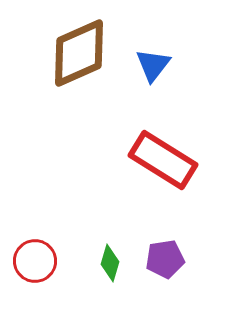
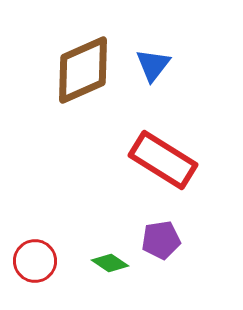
brown diamond: moved 4 px right, 17 px down
purple pentagon: moved 4 px left, 19 px up
green diamond: rotated 72 degrees counterclockwise
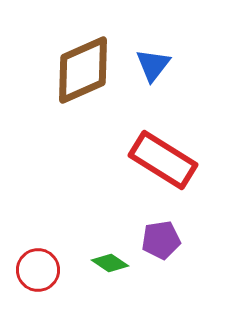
red circle: moved 3 px right, 9 px down
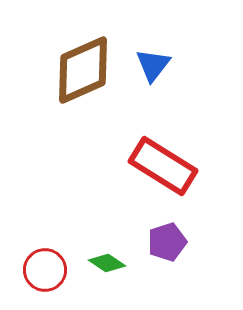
red rectangle: moved 6 px down
purple pentagon: moved 6 px right, 2 px down; rotated 9 degrees counterclockwise
green diamond: moved 3 px left
red circle: moved 7 px right
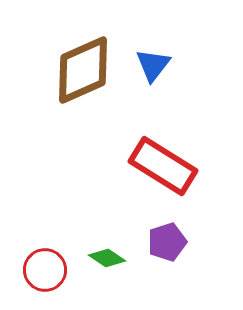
green diamond: moved 5 px up
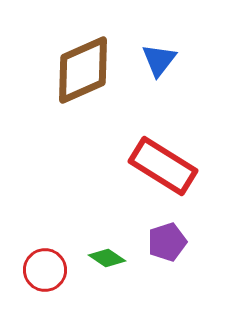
blue triangle: moved 6 px right, 5 px up
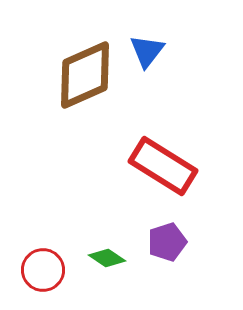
blue triangle: moved 12 px left, 9 px up
brown diamond: moved 2 px right, 5 px down
red circle: moved 2 px left
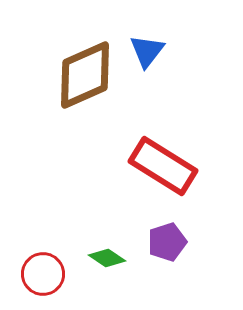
red circle: moved 4 px down
